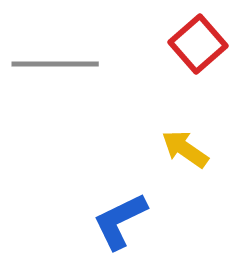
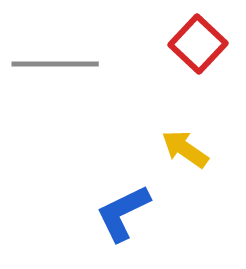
red square: rotated 6 degrees counterclockwise
blue L-shape: moved 3 px right, 8 px up
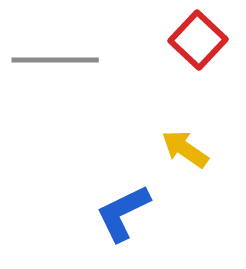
red square: moved 4 px up
gray line: moved 4 px up
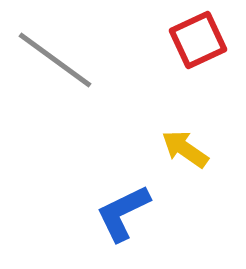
red square: rotated 22 degrees clockwise
gray line: rotated 36 degrees clockwise
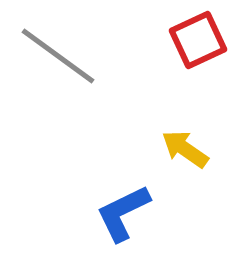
gray line: moved 3 px right, 4 px up
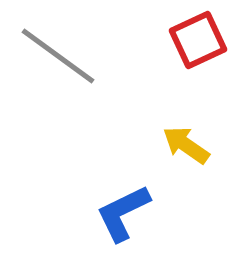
yellow arrow: moved 1 px right, 4 px up
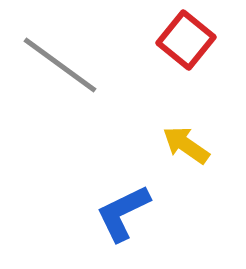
red square: moved 12 px left; rotated 26 degrees counterclockwise
gray line: moved 2 px right, 9 px down
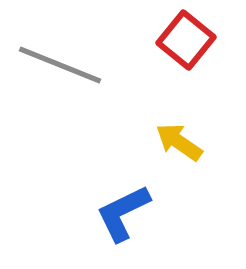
gray line: rotated 14 degrees counterclockwise
yellow arrow: moved 7 px left, 3 px up
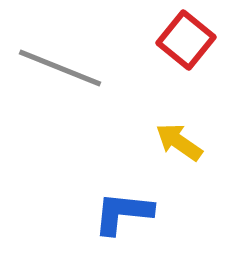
gray line: moved 3 px down
blue L-shape: rotated 32 degrees clockwise
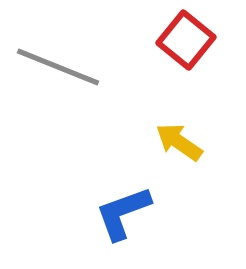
gray line: moved 2 px left, 1 px up
blue L-shape: rotated 26 degrees counterclockwise
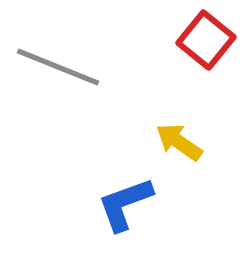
red square: moved 20 px right
blue L-shape: moved 2 px right, 9 px up
